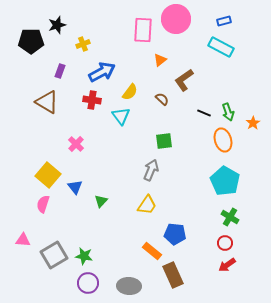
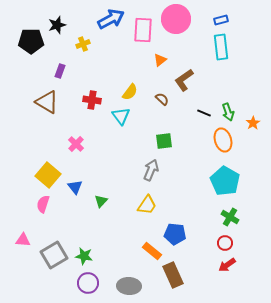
blue rectangle: moved 3 px left, 1 px up
cyan rectangle: rotated 55 degrees clockwise
blue arrow: moved 9 px right, 53 px up
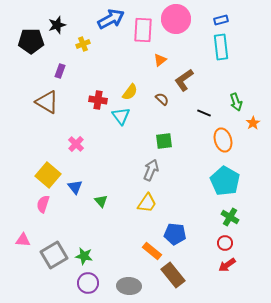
red cross: moved 6 px right
green arrow: moved 8 px right, 10 px up
green triangle: rotated 24 degrees counterclockwise
yellow trapezoid: moved 2 px up
brown rectangle: rotated 15 degrees counterclockwise
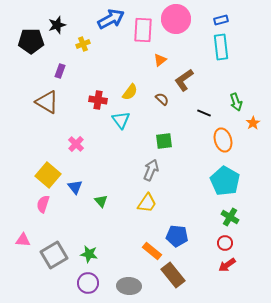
cyan triangle: moved 4 px down
blue pentagon: moved 2 px right, 2 px down
green star: moved 5 px right, 2 px up
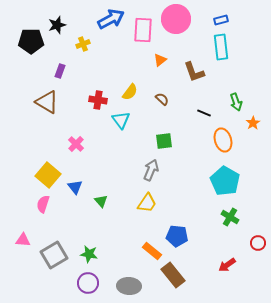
brown L-shape: moved 10 px right, 8 px up; rotated 75 degrees counterclockwise
red circle: moved 33 px right
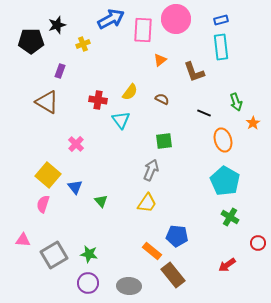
brown semicircle: rotated 16 degrees counterclockwise
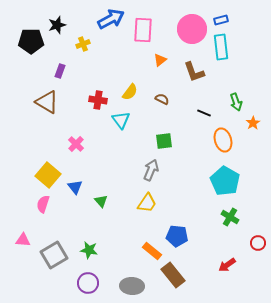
pink circle: moved 16 px right, 10 px down
green star: moved 4 px up
gray ellipse: moved 3 px right
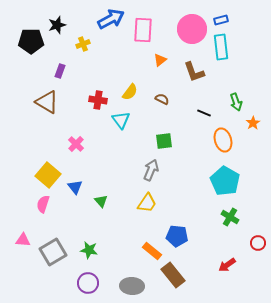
gray square: moved 1 px left, 3 px up
